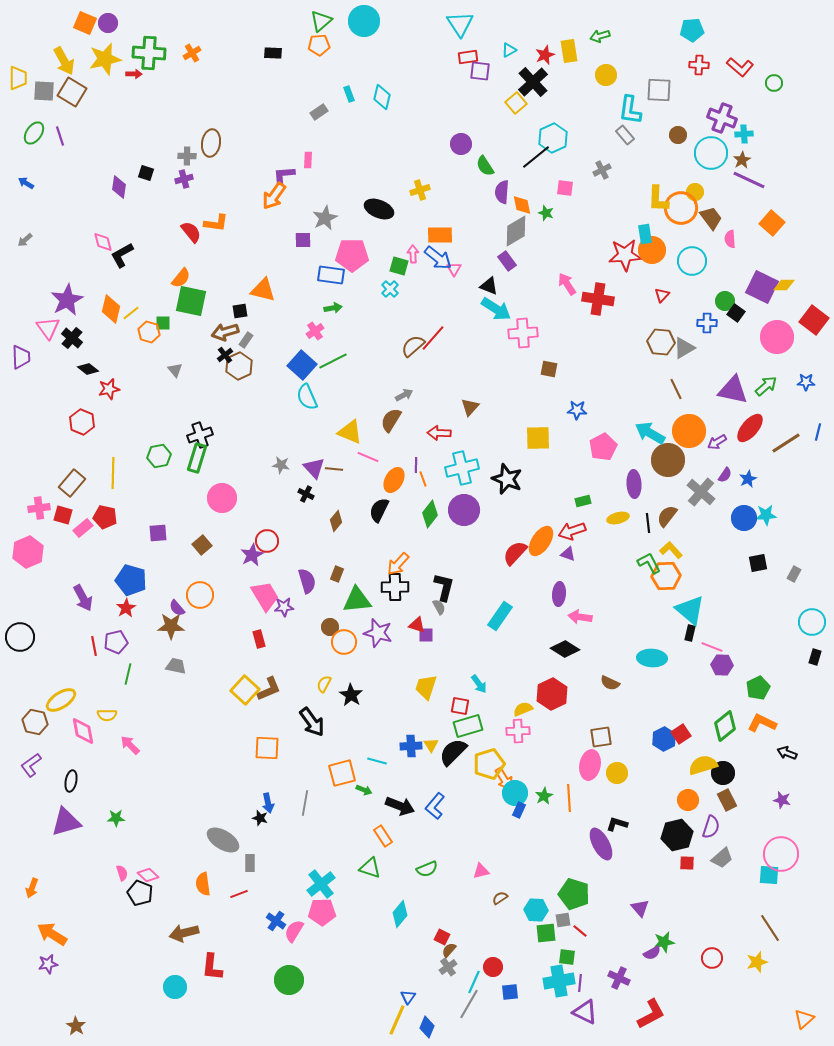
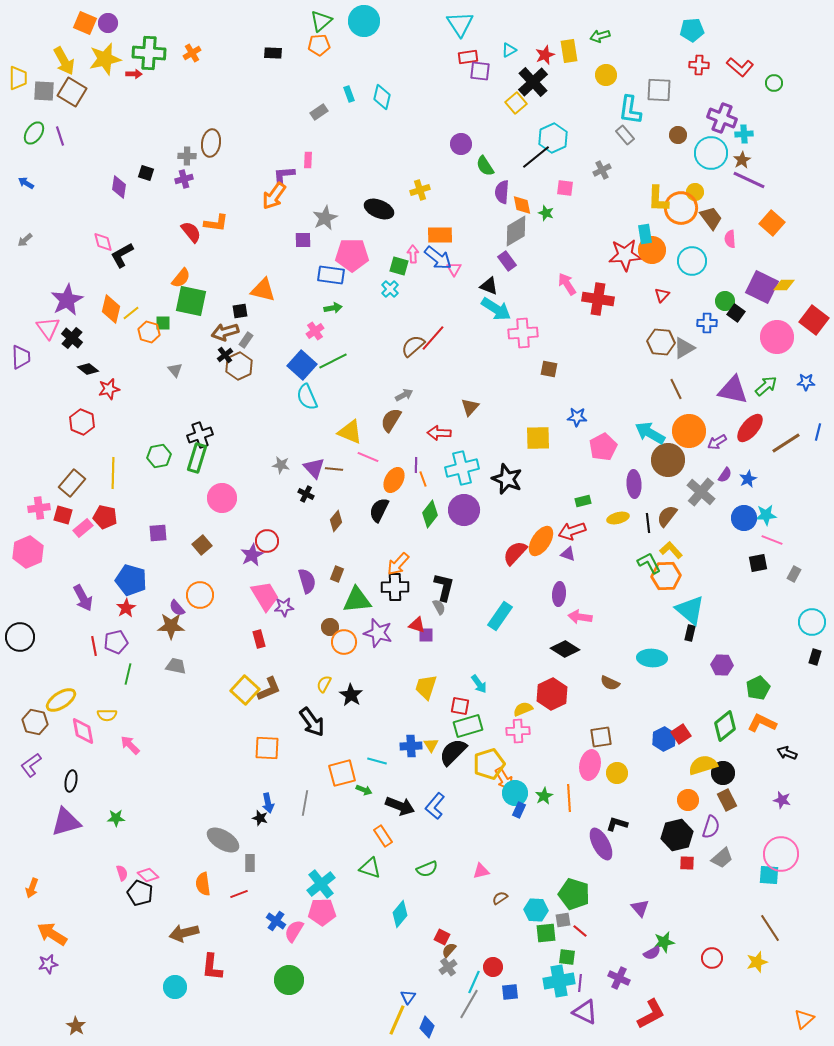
blue star at (577, 410): moved 7 px down
pink line at (712, 647): moved 60 px right, 107 px up
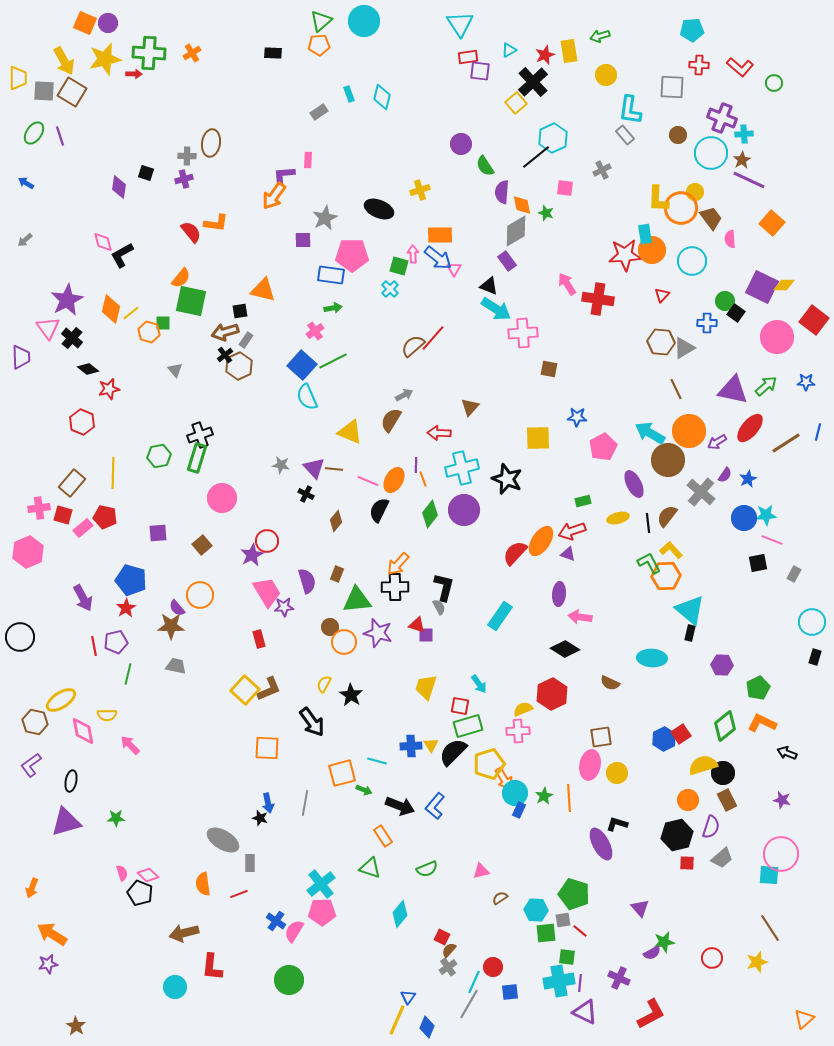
gray square at (659, 90): moved 13 px right, 3 px up
pink line at (368, 457): moved 24 px down
purple ellipse at (634, 484): rotated 24 degrees counterclockwise
pink trapezoid at (265, 596): moved 2 px right, 4 px up
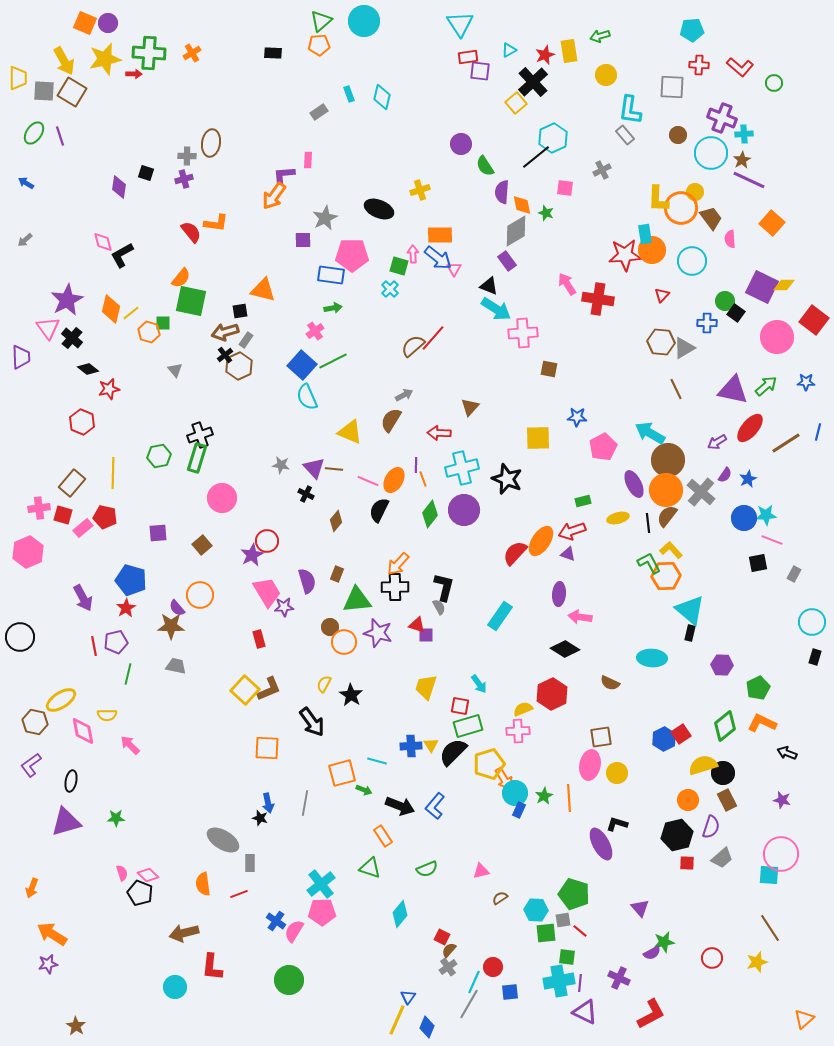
orange circle at (689, 431): moved 23 px left, 59 px down
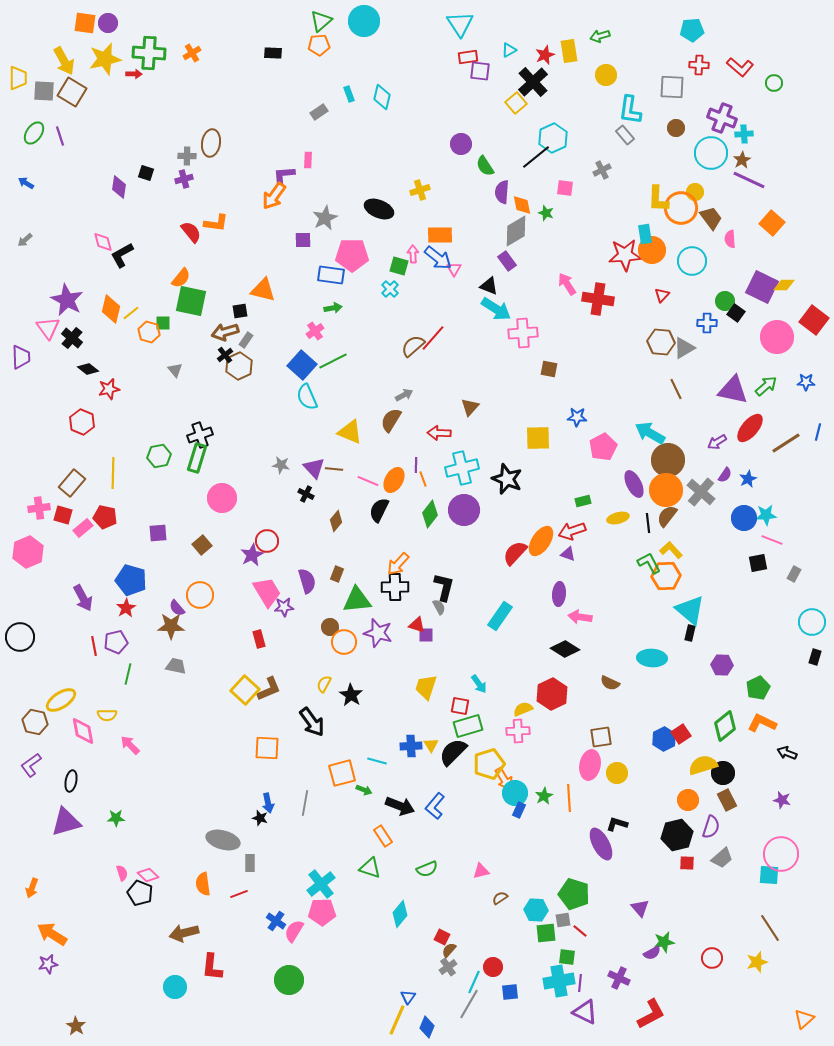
orange square at (85, 23): rotated 15 degrees counterclockwise
brown circle at (678, 135): moved 2 px left, 7 px up
purple star at (67, 300): rotated 16 degrees counterclockwise
gray ellipse at (223, 840): rotated 16 degrees counterclockwise
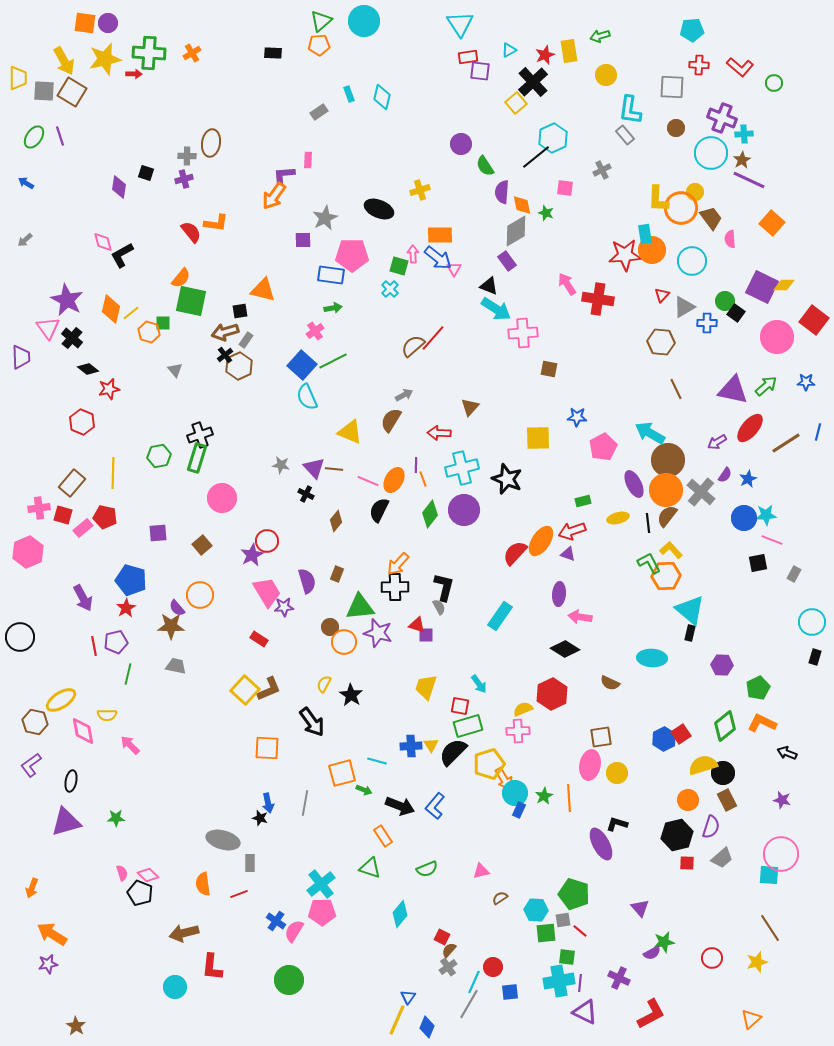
green ellipse at (34, 133): moved 4 px down
gray triangle at (684, 348): moved 41 px up
green triangle at (357, 600): moved 3 px right, 7 px down
red rectangle at (259, 639): rotated 42 degrees counterclockwise
orange triangle at (804, 1019): moved 53 px left
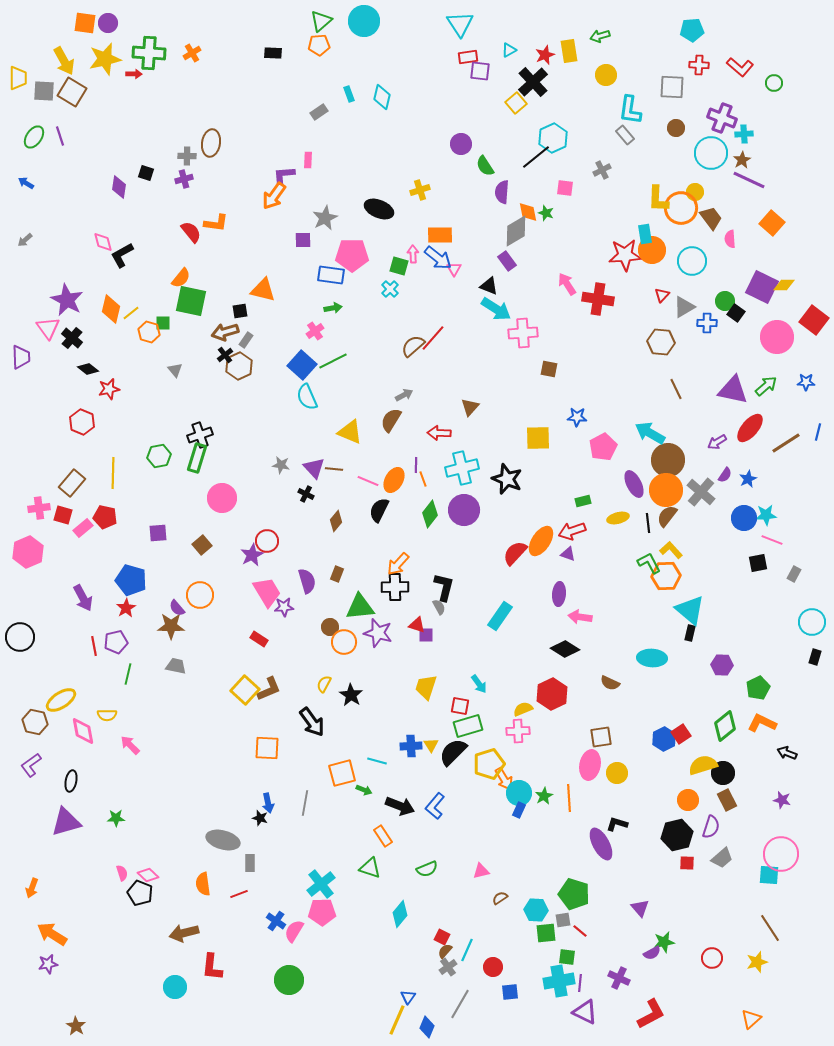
orange diamond at (522, 205): moved 6 px right, 7 px down
cyan circle at (515, 793): moved 4 px right
brown semicircle at (449, 950): moved 4 px left, 1 px down
cyan line at (474, 982): moved 7 px left, 32 px up
gray line at (469, 1004): moved 9 px left
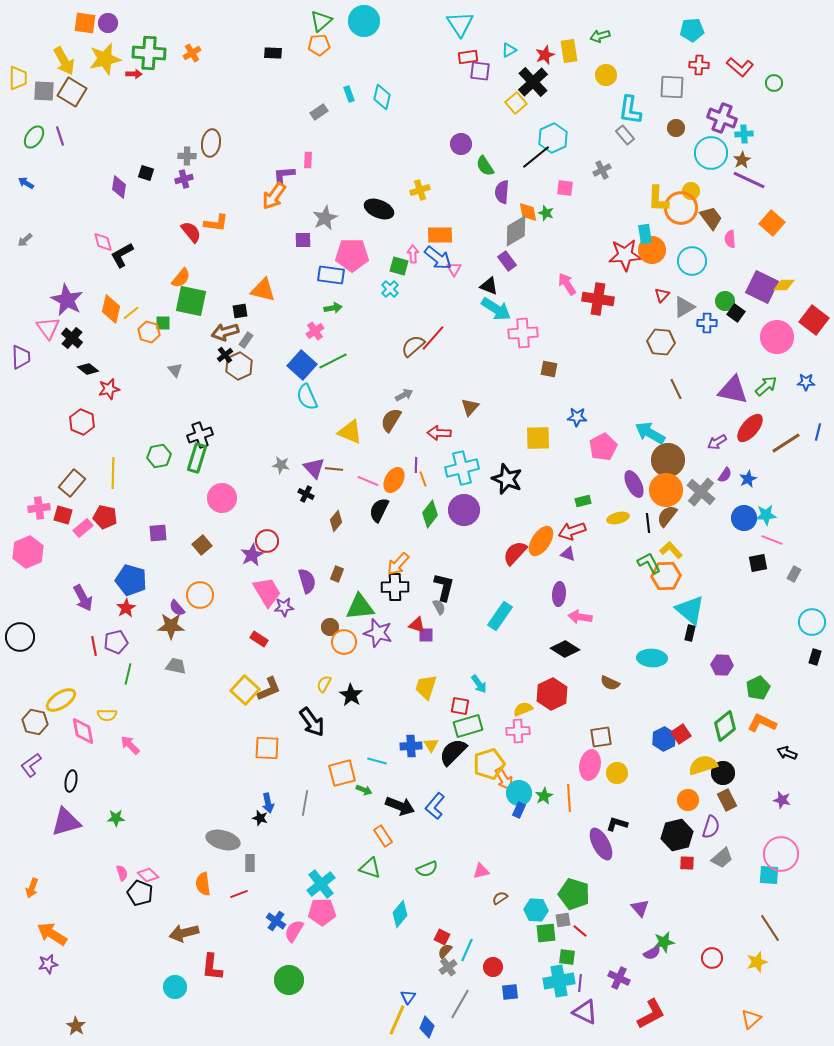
yellow circle at (695, 192): moved 4 px left, 1 px up
